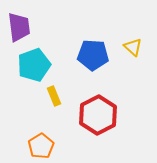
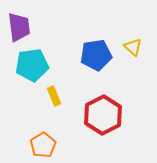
blue pentagon: moved 3 px right; rotated 12 degrees counterclockwise
cyan pentagon: moved 2 px left; rotated 12 degrees clockwise
red hexagon: moved 5 px right
orange pentagon: moved 2 px right, 1 px up
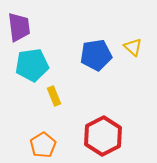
red hexagon: moved 21 px down
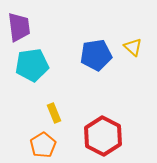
yellow rectangle: moved 17 px down
red hexagon: rotated 6 degrees counterclockwise
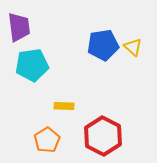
blue pentagon: moved 7 px right, 10 px up
yellow rectangle: moved 10 px right, 7 px up; rotated 66 degrees counterclockwise
orange pentagon: moved 4 px right, 5 px up
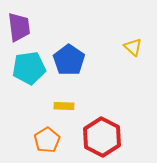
blue pentagon: moved 34 px left, 15 px down; rotated 28 degrees counterclockwise
cyan pentagon: moved 3 px left, 3 px down
red hexagon: moved 1 px left, 1 px down
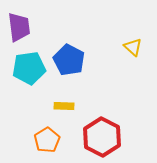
blue pentagon: rotated 8 degrees counterclockwise
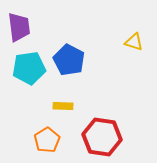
yellow triangle: moved 1 px right, 5 px up; rotated 24 degrees counterclockwise
yellow rectangle: moved 1 px left
red hexagon: rotated 18 degrees counterclockwise
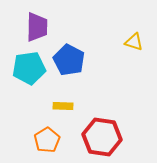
purple trapezoid: moved 18 px right; rotated 8 degrees clockwise
